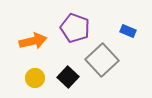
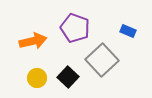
yellow circle: moved 2 px right
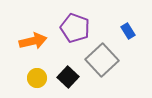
blue rectangle: rotated 35 degrees clockwise
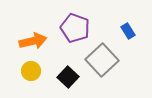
yellow circle: moved 6 px left, 7 px up
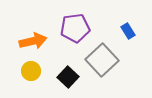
purple pentagon: rotated 28 degrees counterclockwise
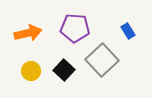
purple pentagon: rotated 12 degrees clockwise
orange arrow: moved 5 px left, 8 px up
black square: moved 4 px left, 7 px up
